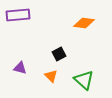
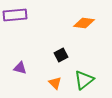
purple rectangle: moved 3 px left
black square: moved 2 px right, 1 px down
orange triangle: moved 4 px right, 7 px down
green triangle: rotated 40 degrees clockwise
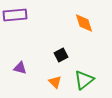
orange diamond: rotated 65 degrees clockwise
orange triangle: moved 1 px up
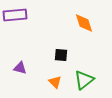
black square: rotated 32 degrees clockwise
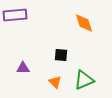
purple triangle: moved 3 px right; rotated 16 degrees counterclockwise
green triangle: rotated 15 degrees clockwise
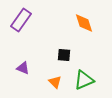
purple rectangle: moved 6 px right, 5 px down; rotated 50 degrees counterclockwise
black square: moved 3 px right
purple triangle: rotated 24 degrees clockwise
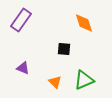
black square: moved 6 px up
